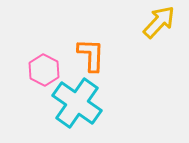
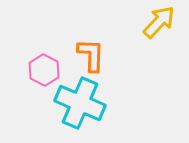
cyan cross: moved 3 px right; rotated 12 degrees counterclockwise
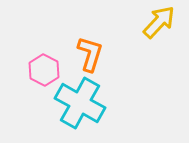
orange L-shape: moved 1 px left, 1 px up; rotated 15 degrees clockwise
cyan cross: rotated 6 degrees clockwise
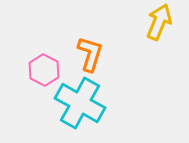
yellow arrow: rotated 21 degrees counterclockwise
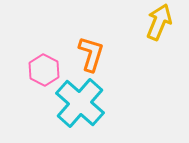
orange L-shape: moved 1 px right
cyan cross: rotated 12 degrees clockwise
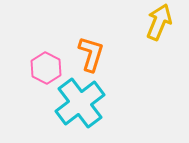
pink hexagon: moved 2 px right, 2 px up
cyan cross: rotated 12 degrees clockwise
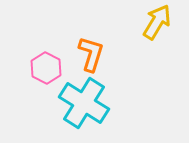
yellow arrow: moved 2 px left; rotated 9 degrees clockwise
cyan cross: moved 4 px right; rotated 21 degrees counterclockwise
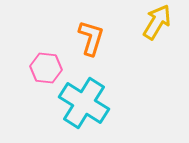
orange L-shape: moved 16 px up
pink hexagon: rotated 20 degrees counterclockwise
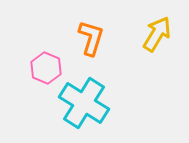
yellow arrow: moved 12 px down
pink hexagon: rotated 16 degrees clockwise
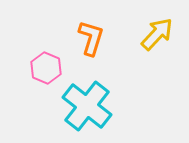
yellow arrow: rotated 12 degrees clockwise
cyan cross: moved 3 px right, 3 px down; rotated 6 degrees clockwise
